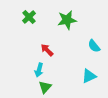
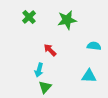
cyan semicircle: rotated 136 degrees clockwise
red arrow: moved 3 px right
cyan triangle: rotated 28 degrees clockwise
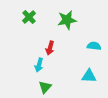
red arrow: moved 2 px up; rotated 120 degrees counterclockwise
cyan arrow: moved 5 px up
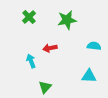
red arrow: rotated 64 degrees clockwise
cyan arrow: moved 8 px left, 4 px up; rotated 144 degrees clockwise
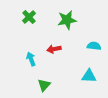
red arrow: moved 4 px right, 1 px down
cyan arrow: moved 2 px up
green triangle: moved 1 px left, 2 px up
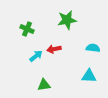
green cross: moved 2 px left, 12 px down; rotated 24 degrees counterclockwise
cyan semicircle: moved 1 px left, 2 px down
cyan arrow: moved 5 px right, 3 px up; rotated 72 degrees clockwise
green triangle: rotated 40 degrees clockwise
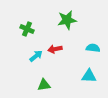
red arrow: moved 1 px right
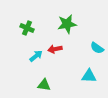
green star: moved 4 px down
green cross: moved 1 px up
cyan semicircle: moved 4 px right; rotated 152 degrees counterclockwise
green triangle: rotated 16 degrees clockwise
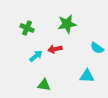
cyan triangle: moved 2 px left
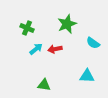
green star: rotated 12 degrees counterclockwise
cyan semicircle: moved 4 px left, 5 px up
cyan arrow: moved 7 px up
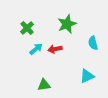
green cross: rotated 24 degrees clockwise
cyan semicircle: rotated 40 degrees clockwise
cyan triangle: rotated 28 degrees counterclockwise
green triangle: rotated 16 degrees counterclockwise
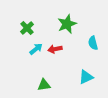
cyan triangle: moved 1 px left, 1 px down
